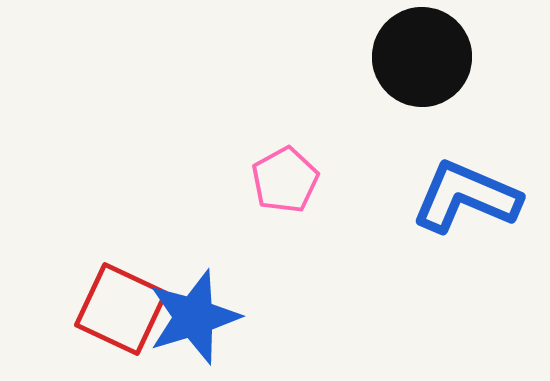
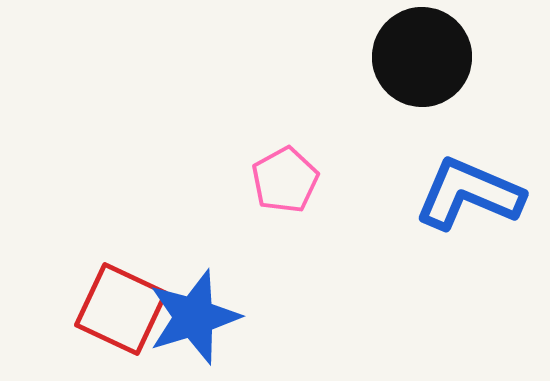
blue L-shape: moved 3 px right, 3 px up
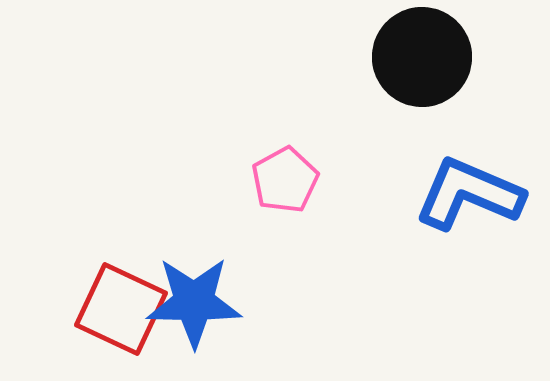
blue star: moved 15 px up; rotated 18 degrees clockwise
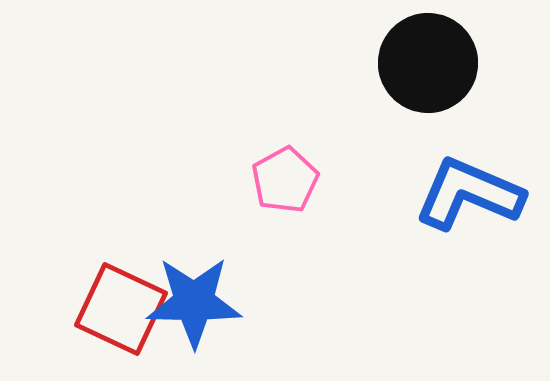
black circle: moved 6 px right, 6 px down
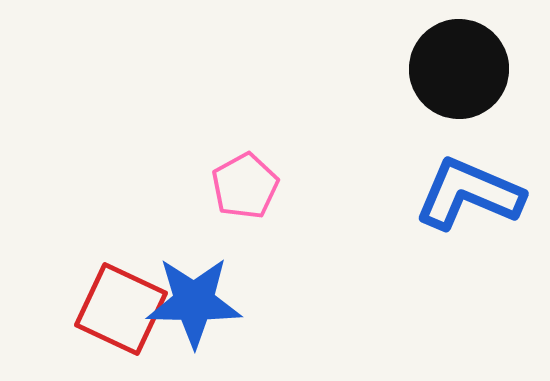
black circle: moved 31 px right, 6 px down
pink pentagon: moved 40 px left, 6 px down
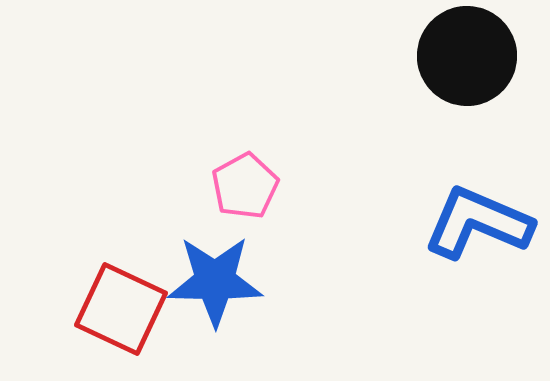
black circle: moved 8 px right, 13 px up
blue L-shape: moved 9 px right, 29 px down
blue star: moved 21 px right, 21 px up
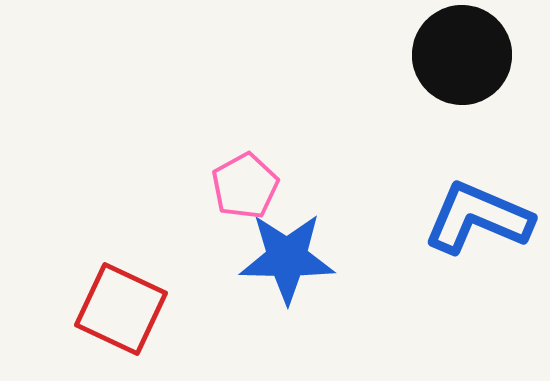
black circle: moved 5 px left, 1 px up
blue L-shape: moved 5 px up
blue star: moved 72 px right, 23 px up
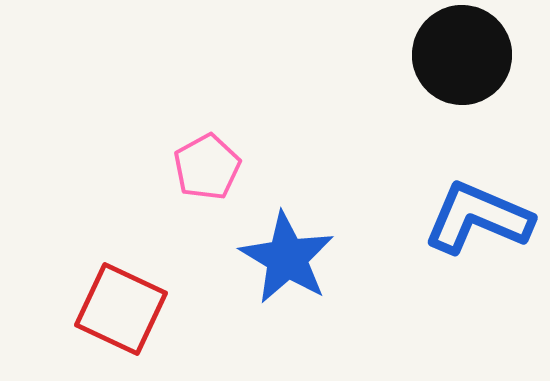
pink pentagon: moved 38 px left, 19 px up
blue star: rotated 30 degrees clockwise
